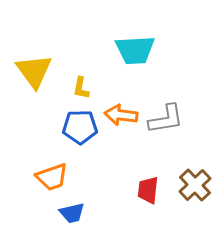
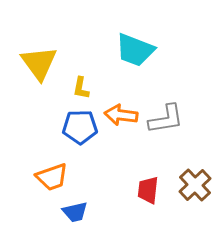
cyan trapezoid: rotated 24 degrees clockwise
yellow triangle: moved 5 px right, 8 px up
blue trapezoid: moved 3 px right, 1 px up
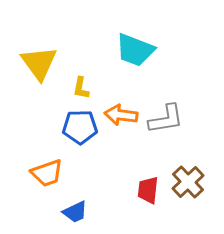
orange trapezoid: moved 5 px left, 4 px up
brown cross: moved 7 px left, 3 px up
blue trapezoid: rotated 12 degrees counterclockwise
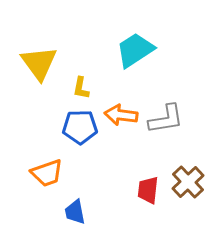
cyan trapezoid: rotated 126 degrees clockwise
blue trapezoid: rotated 104 degrees clockwise
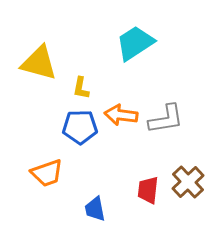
cyan trapezoid: moved 7 px up
yellow triangle: rotated 39 degrees counterclockwise
blue trapezoid: moved 20 px right, 3 px up
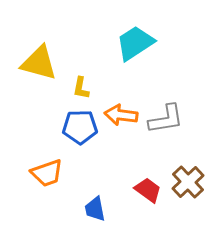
red trapezoid: rotated 120 degrees clockwise
